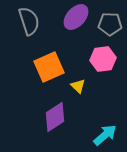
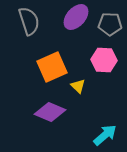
pink hexagon: moved 1 px right, 1 px down; rotated 10 degrees clockwise
orange square: moved 3 px right
purple diamond: moved 5 px left, 5 px up; rotated 56 degrees clockwise
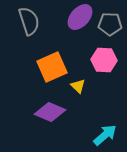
purple ellipse: moved 4 px right
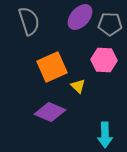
cyan arrow: rotated 130 degrees clockwise
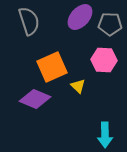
purple diamond: moved 15 px left, 13 px up
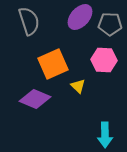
orange square: moved 1 px right, 3 px up
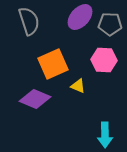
yellow triangle: rotated 21 degrees counterclockwise
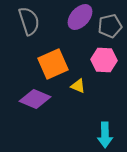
gray pentagon: moved 2 px down; rotated 15 degrees counterclockwise
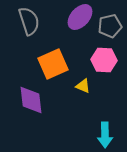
yellow triangle: moved 5 px right
purple diamond: moved 4 px left, 1 px down; rotated 60 degrees clockwise
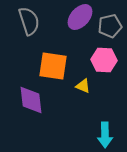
orange square: moved 2 px down; rotated 32 degrees clockwise
